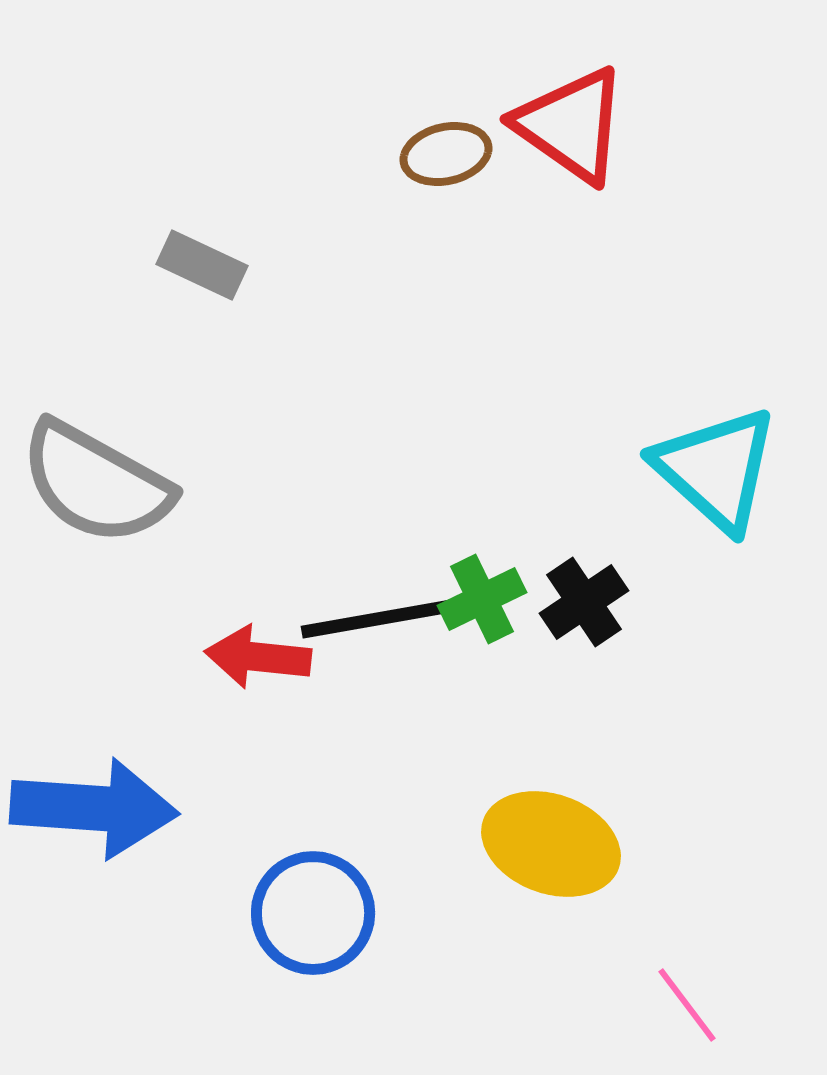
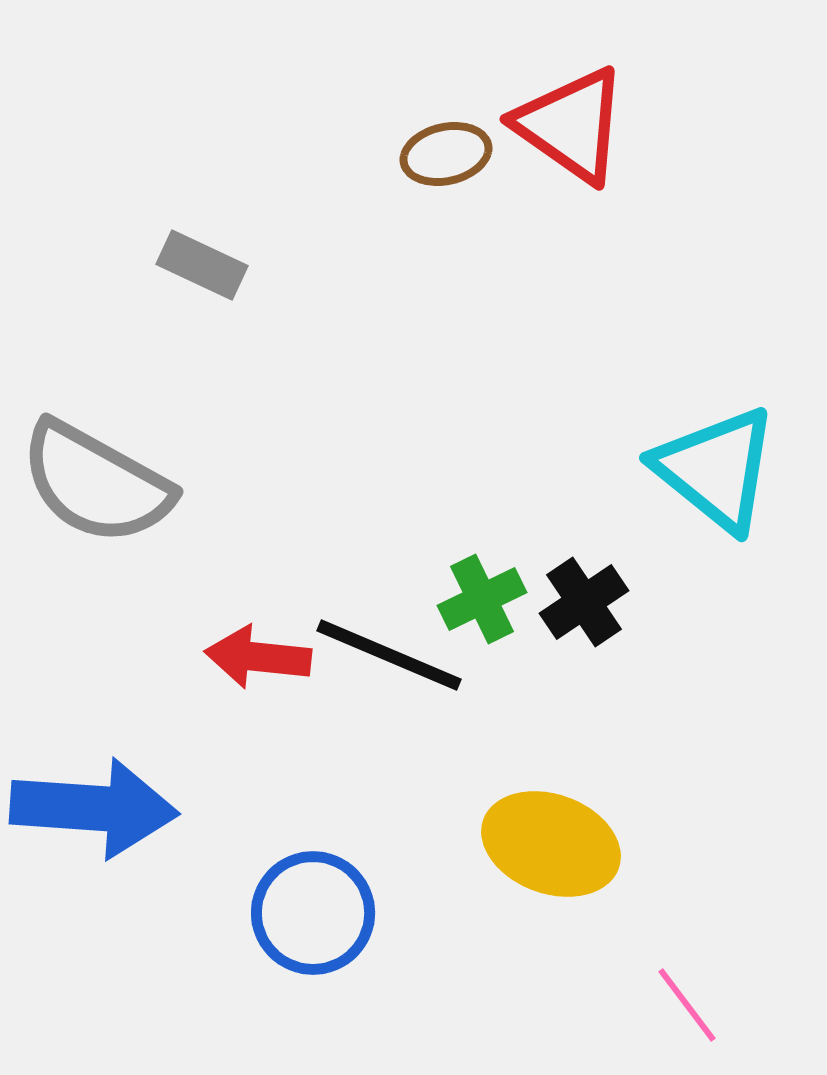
cyan triangle: rotated 3 degrees counterclockwise
black line: moved 12 px right, 36 px down; rotated 33 degrees clockwise
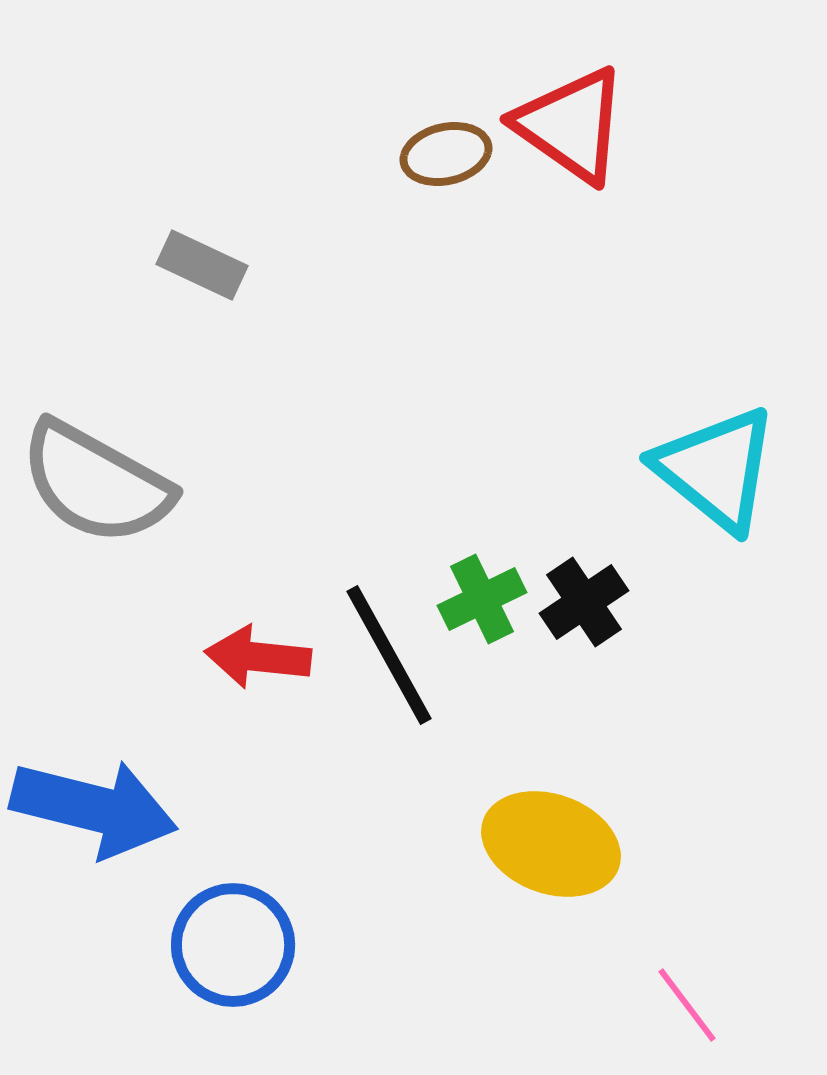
black line: rotated 38 degrees clockwise
blue arrow: rotated 10 degrees clockwise
blue circle: moved 80 px left, 32 px down
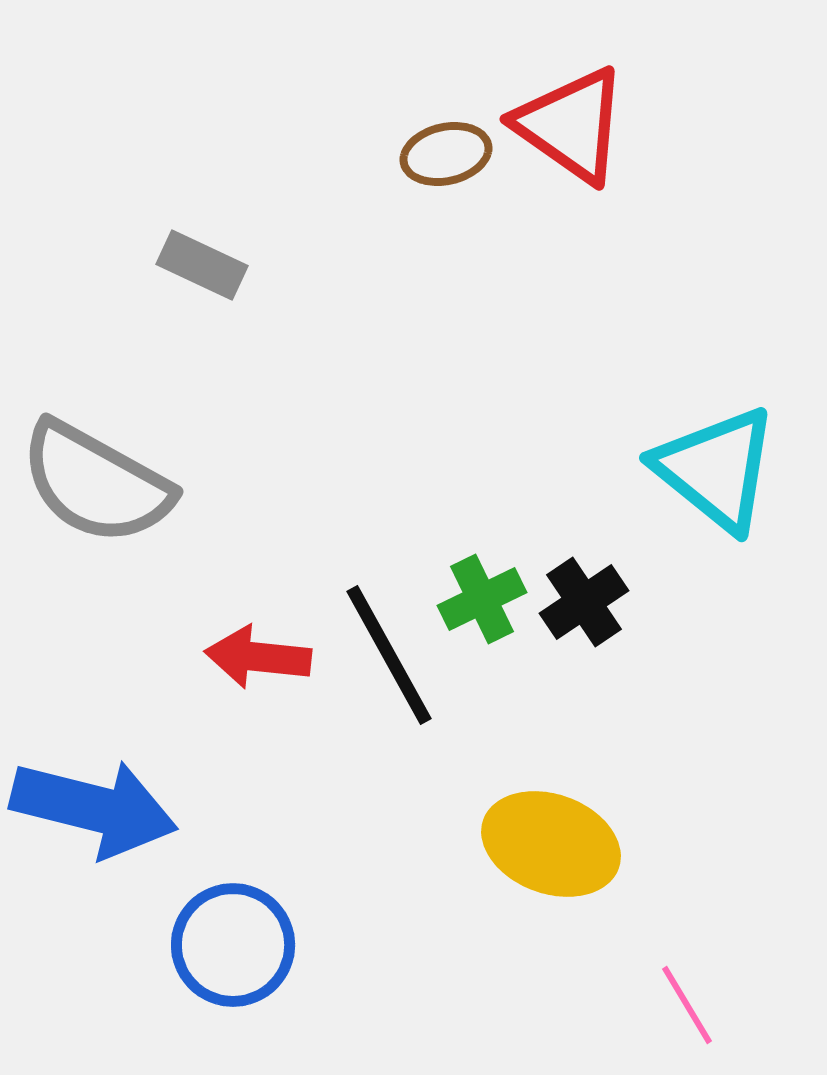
pink line: rotated 6 degrees clockwise
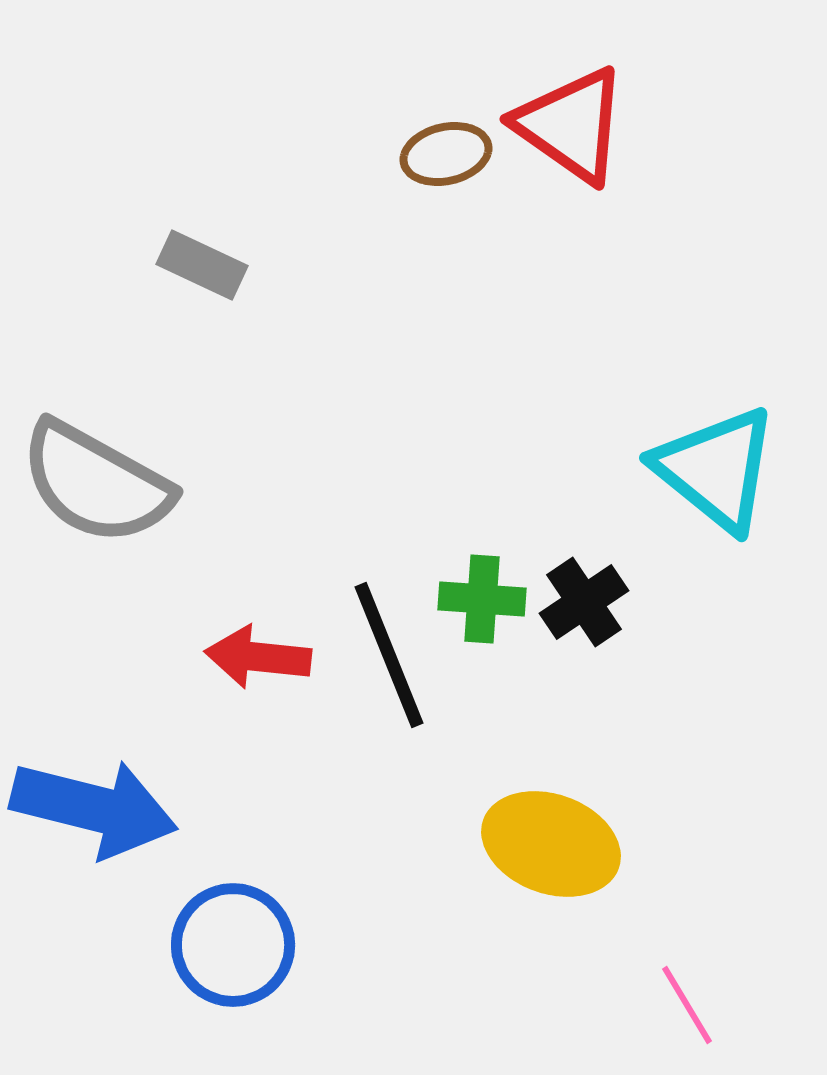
green cross: rotated 30 degrees clockwise
black line: rotated 7 degrees clockwise
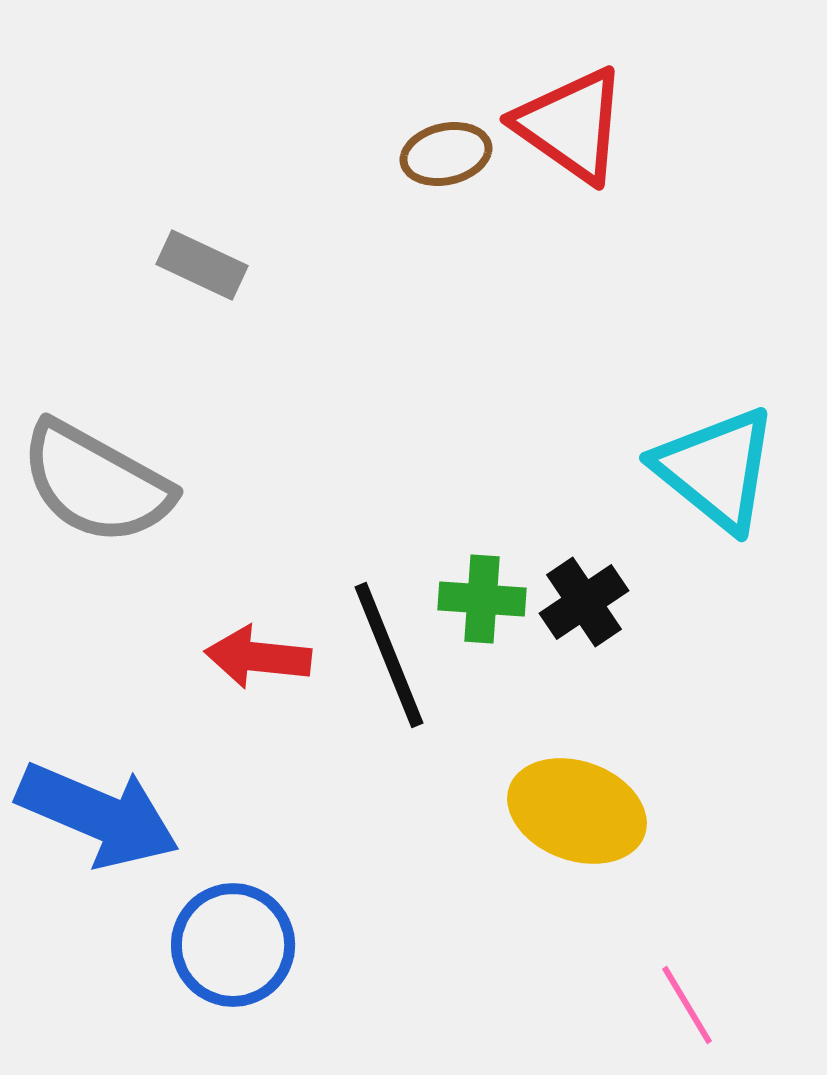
blue arrow: moved 4 px right, 7 px down; rotated 9 degrees clockwise
yellow ellipse: moved 26 px right, 33 px up
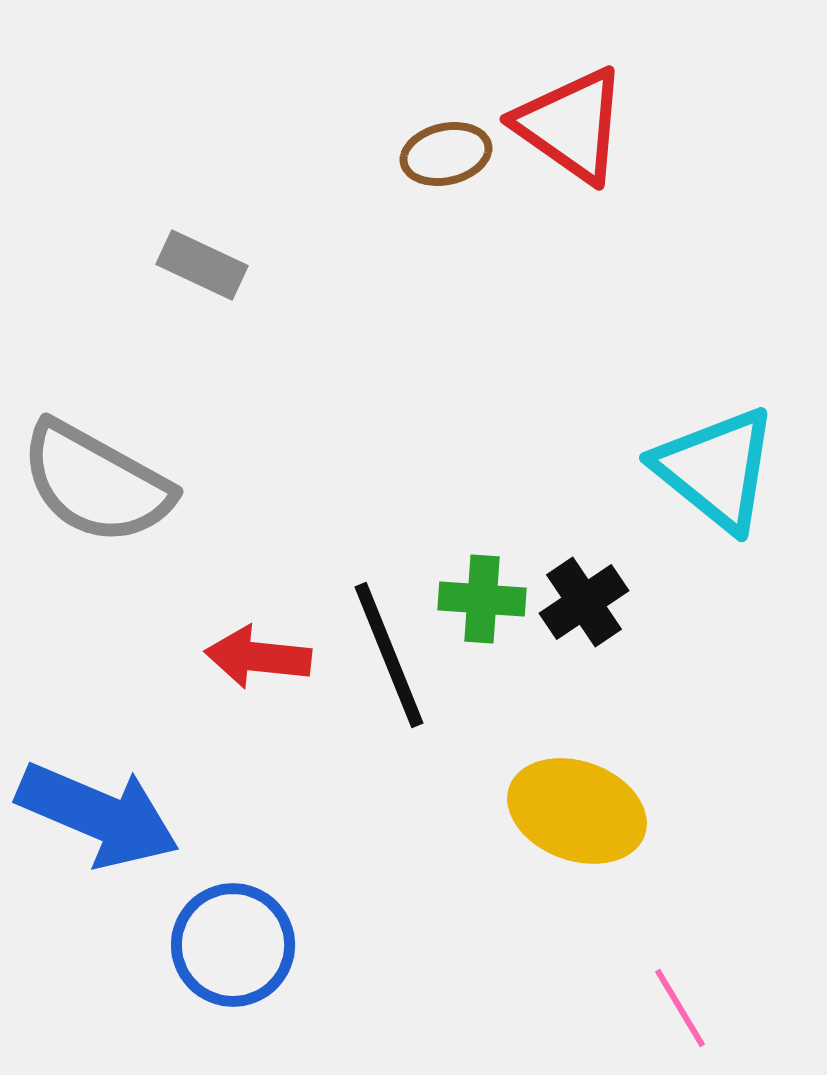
pink line: moved 7 px left, 3 px down
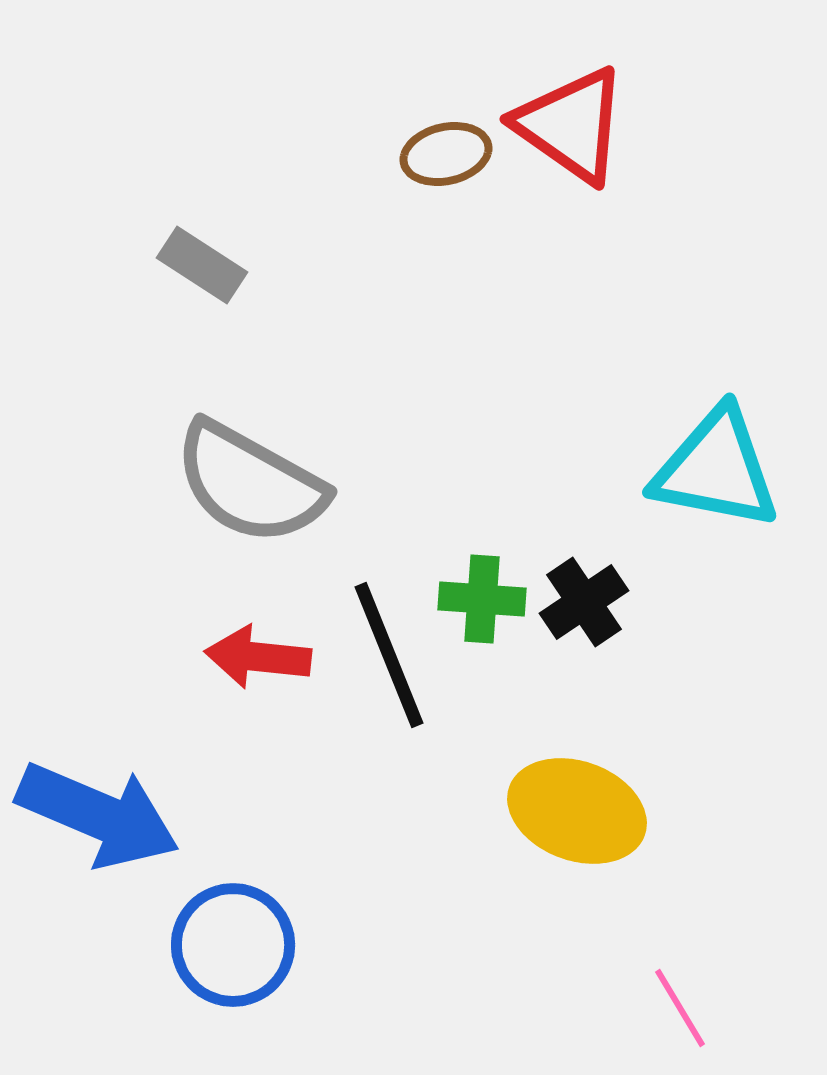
gray rectangle: rotated 8 degrees clockwise
cyan triangle: rotated 28 degrees counterclockwise
gray semicircle: moved 154 px right
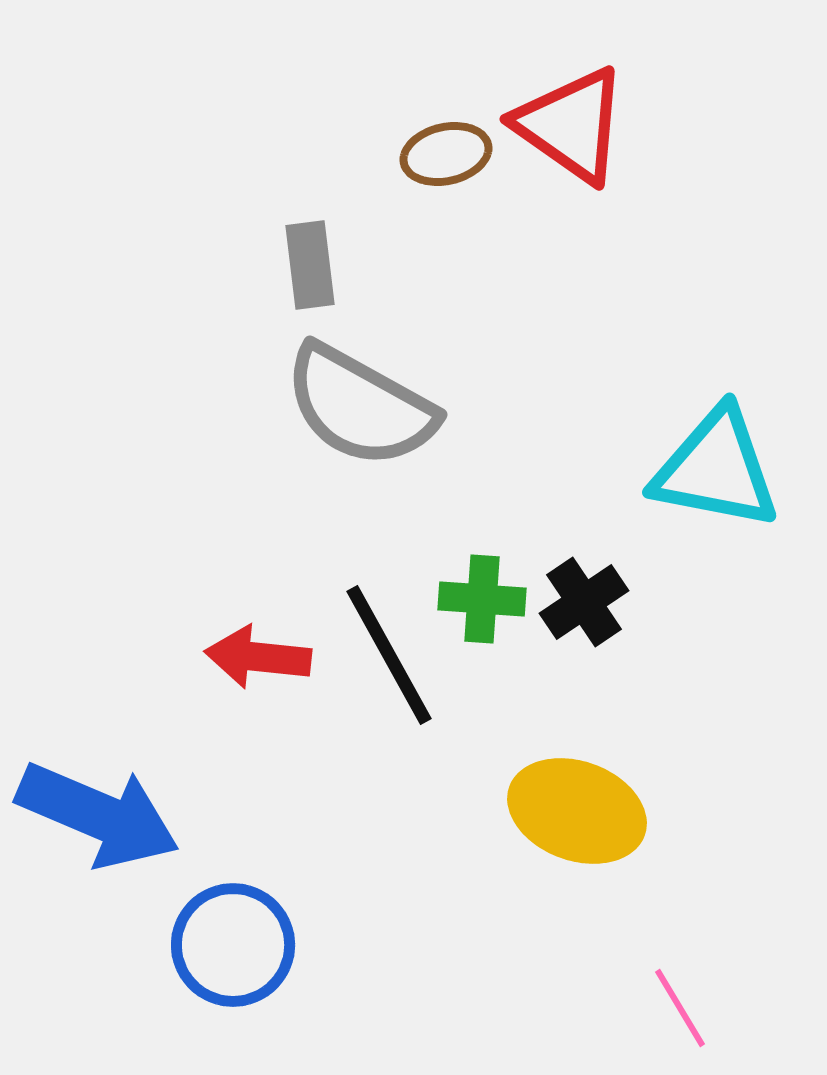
gray rectangle: moved 108 px right; rotated 50 degrees clockwise
gray semicircle: moved 110 px right, 77 px up
black line: rotated 7 degrees counterclockwise
